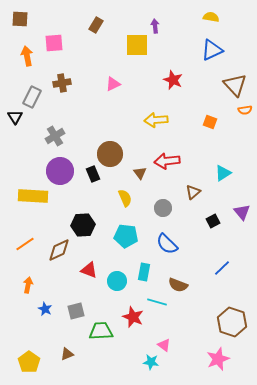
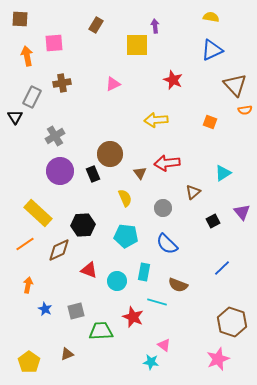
red arrow at (167, 161): moved 2 px down
yellow rectangle at (33, 196): moved 5 px right, 17 px down; rotated 40 degrees clockwise
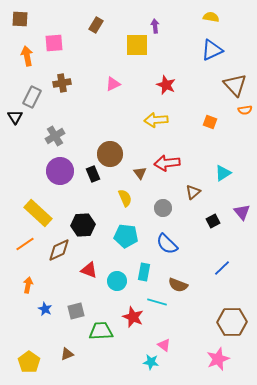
red star at (173, 80): moved 7 px left, 5 px down
brown hexagon at (232, 322): rotated 20 degrees counterclockwise
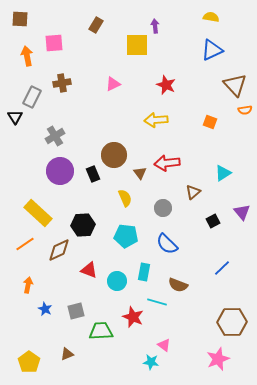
brown circle at (110, 154): moved 4 px right, 1 px down
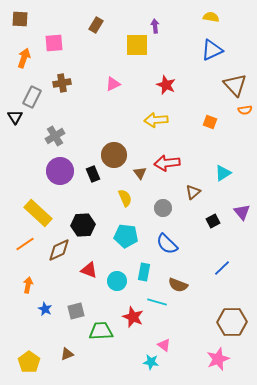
orange arrow at (27, 56): moved 3 px left, 2 px down; rotated 30 degrees clockwise
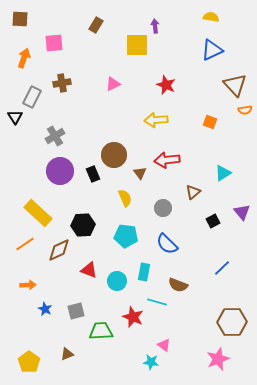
red arrow at (167, 163): moved 3 px up
orange arrow at (28, 285): rotated 77 degrees clockwise
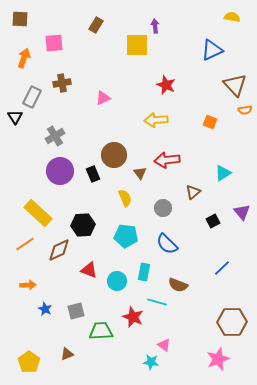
yellow semicircle at (211, 17): moved 21 px right
pink triangle at (113, 84): moved 10 px left, 14 px down
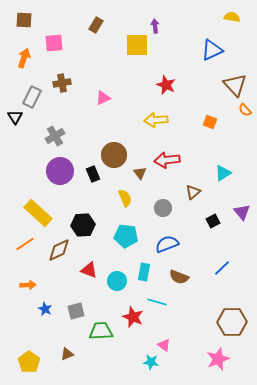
brown square at (20, 19): moved 4 px right, 1 px down
orange semicircle at (245, 110): rotated 56 degrees clockwise
blue semicircle at (167, 244): rotated 115 degrees clockwise
brown semicircle at (178, 285): moved 1 px right, 8 px up
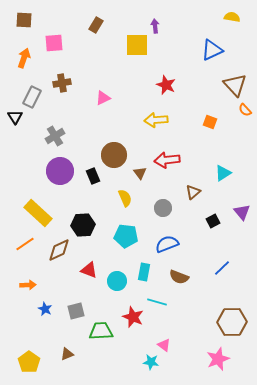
black rectangle at (93, 174): moved 2 px down
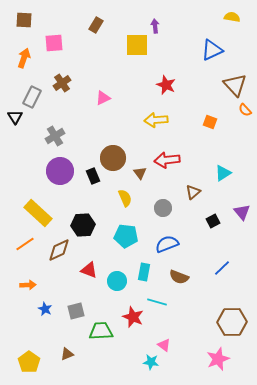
brown cross at (62, 83): rotated 24 degrees counterclockwise
brown circle at (114, 155): moved 1 px left, 3 px down
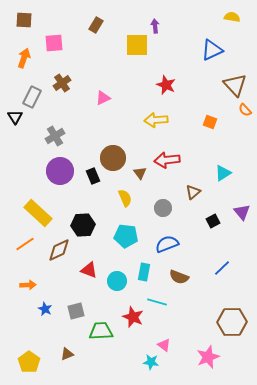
pink star at (218, 359): moved 10 px left, 2 px up
